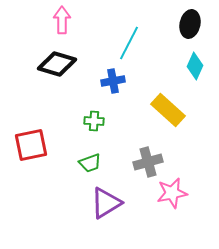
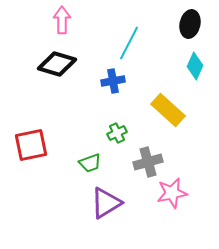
green cross: moved 23 px right, 12 px down; rotated 30 degrees counterclockwise
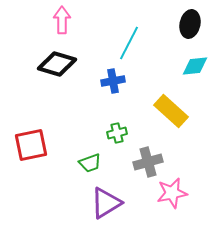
cyan diamond: rotated 60 degrees clockwise
yellow rectangle: moved 3 px right, 1 px down
green cross: rotated 12 degrees clockwise
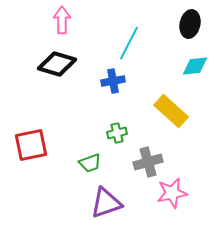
purple triangle: rotated 12 degrees clockwise
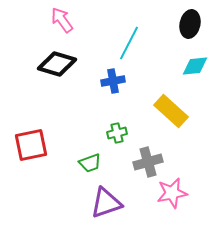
pink arrow: rotated 36 degrees counterclockwise
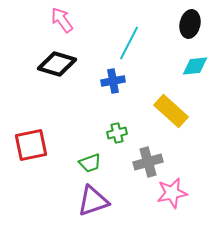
purple triangle: moved 13 px left, 2 px up
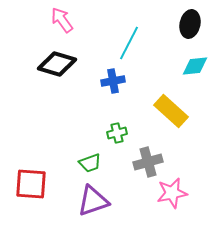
red square: moved 39 px down; rotated 16 degrees clockwise
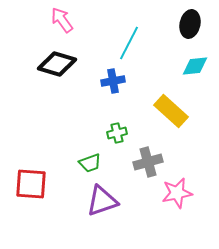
pink star: moved 5 px right
purple triangle: moved 9 px right
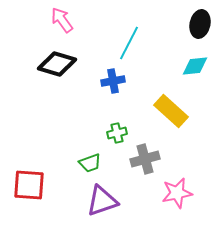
black ellipse: moved 10 px right
gray cross: moved 3 px left, 3 px up
red square: moved 2 px left, 1 px down
